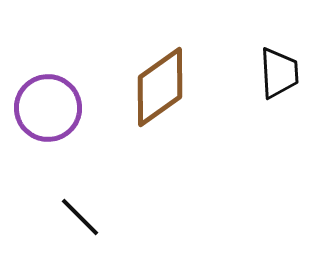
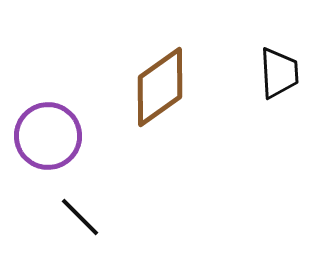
purple circle: moved 28 px down
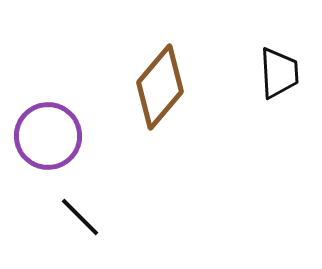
brown diamond: rotated 14 degrees counterclockwise
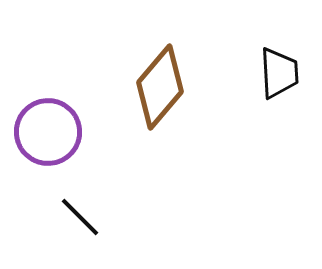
purple circle: moved 4 px up
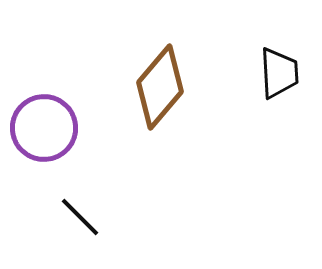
purple circle: moved 4 px left, 4 px up
